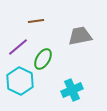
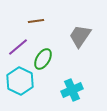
gray trapezoid: rotated 45 degrees counterclockwise
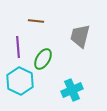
brown line: rotated 14 degrees clockwise
gray trapezoid: rotated 20 degrees counterclockwise
purple line: rotated 55 degrees counterclockwise
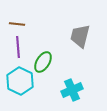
brown line: moved 19 px left, 3 px down
green ellipse: moved 3 px down
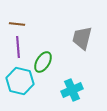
gray trapezoid: moved 2 px right, 2 px down
cyan hexagon: rotated 12 degrees counterclockwise
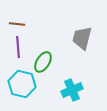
cyan hexagon: moved 2 px right, 3 px down
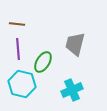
gray trapezoid: moved 7 px left, 6 px down
purple line: moved 2 px down
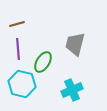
brown line: rotated 21 degrees counterclockwise
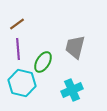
brown line: rotated 21 degrees counterclockwise
gray trapezoid: moved 3 px down
cyan hexagon: moved 1 px up
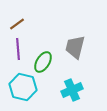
cyan hexagon: moved 1 px right, 4 px down
